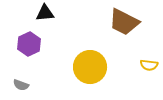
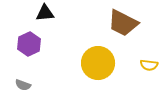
brown trapezoid: moved 1 px left, 1 px down
yellow circle: moved 8 px right, 4 px up
gray semicircle: moved 2 px right
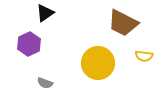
black triangle: rotated 30 degrees counterclockwise
yellow semicircle: moved 5 px left, 9 px up
gray semicircle: moved 22 px right, 2 px up
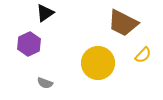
yellow semicircle: moved 1 px left, 1 px up; rotated 54 degrees counterclockwise
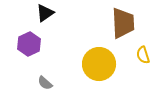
brown trapezoid: rotated 120 degrees counterclockwise
yellow semicircle: rotated 120 degrees clockwise
yellow circle: moved 1 px right, 1 px down
gray semicircle: rotated 21 degrees clockwise
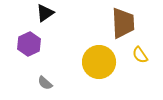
yellow semicircle: moved 3 px left; rotated 18 degrees counterclockwise
yellow circle: moved 2 px up
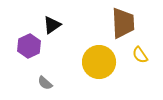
black triangle: moved 7 px right, 12 px down
purple hexagon: moved 2 px down
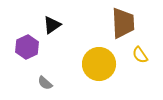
purple hexagon: moved 2 px left, 1 px down
yellow circle: moved 2 px down
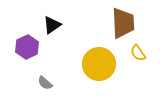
yellow semicircle: moved 2 px left, 2 px up
